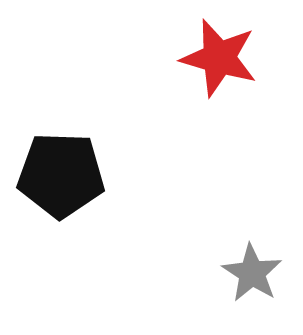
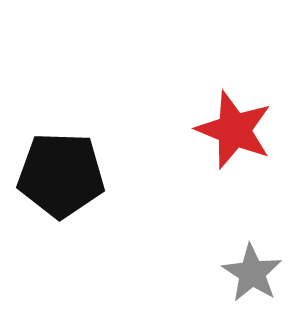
red star: moved 15 px right, 72 px down; rotated 6 degrees clockwise
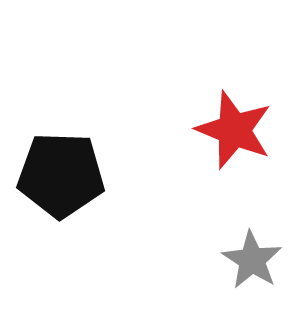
gray star: moved 13 px up
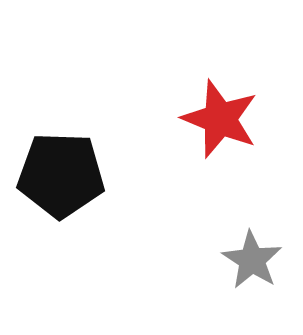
red star: moved 14 px left, 11 px up
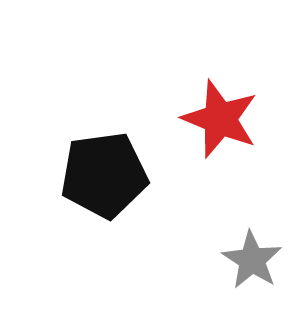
black pentagon: moved 43 px right; rotated 10 degrees counterclockwise
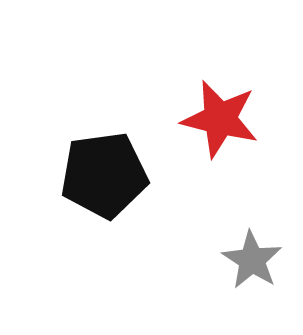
red star: rotated 8 degrees counterclockwise
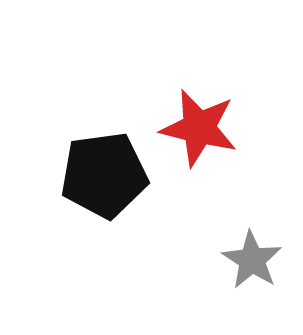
red star: moved 21 px left, 9 px down
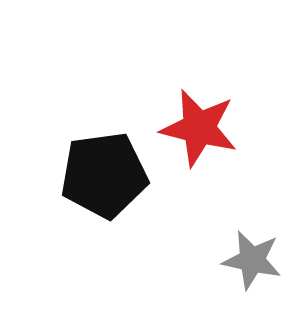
gray star: rotated 20 degrees counterclockwise
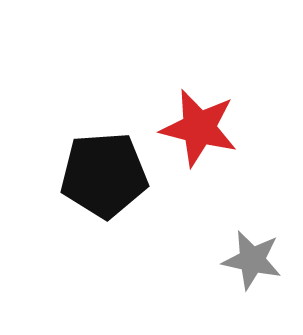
black pentagon: rotated 4 degrees clockwise
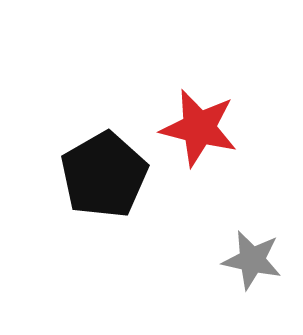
black pentagon: rotated 26 degrees counterclockwise
